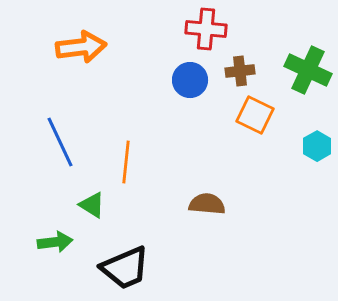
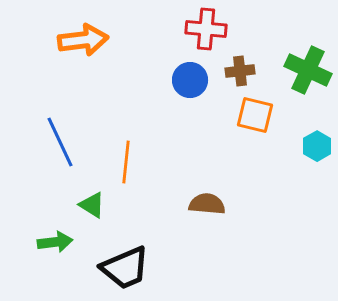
orange arrow: moved 2 px right, 7 px up
orange square: rotated 12 degrees counterclockwise
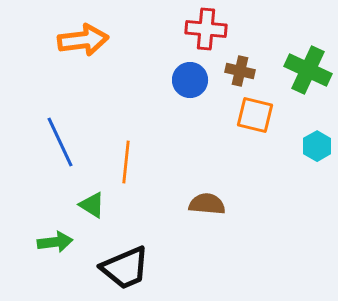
brown cross: rotated 20 degrees clockwise
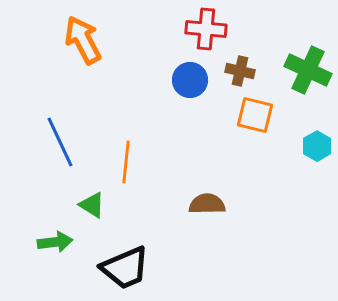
orange arrow: rotated 111 degrees counterclockwise
brown semicircle: rotated 6 degrees counterclockwise
